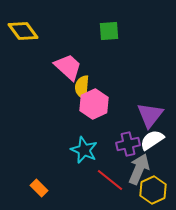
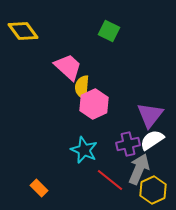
green square: rotated 30 degrees clockwise
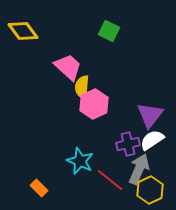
cyan star: moved 4 px left, 11 px down
yellow hexagon: moved 3 px left
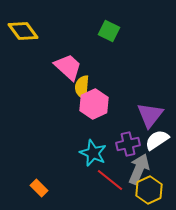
white semicircle: moved 5 px right
cyan star: moved 13 px right, 8 px up
yellow hexagon: moved 1 px left
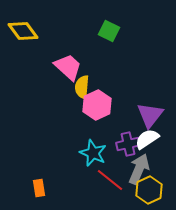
pink hexagon: moved 3 px right, 1 px down
white semicircle: moved 10 px left, 1 px up
orange rectangle: rotated 36 degrees clockwise
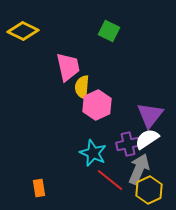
yellow diamond: rotated 28 degrees counterclockwise
pink trapezoid: rotated 36 degrees clockwise
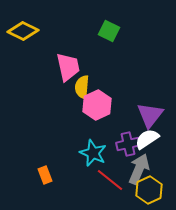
orange rectangle: moved 6 px right, 13 px up; rotated 12 degrees counterclockwise
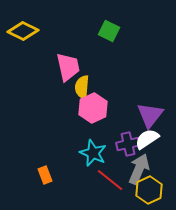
pink hexagon: moved 4 px left, 3 px down
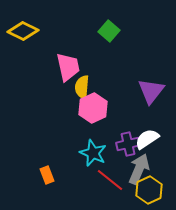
green square: rotated 15 degrees clockwise
purple triangle: moved 1 px right, 24 px up
orange rectangle: moved 2 px right
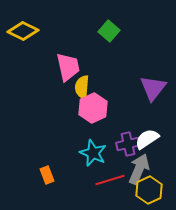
purple triangle: moved 2 px right, 3 px up
red line: rotated 56 degrees counterclockwise
